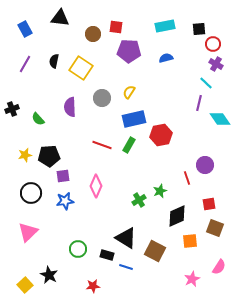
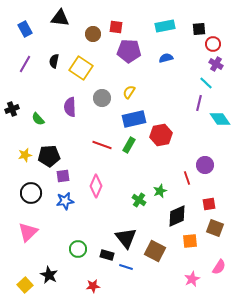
green cross at (139, 200): rotated 24 degrees counterclockwise
black triangle at (126, 238): rotated 20 degrees clockwise
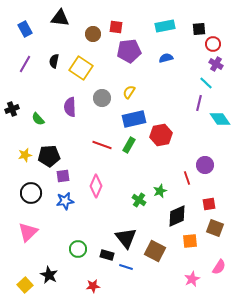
purple pentagon at (129, 51): rotated 10 degrees counterclockwise
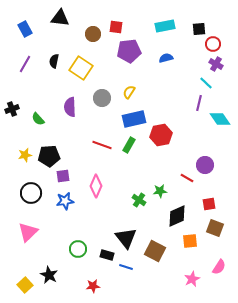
red line at (187, 178): rotated 40 degrees counterclockwise
green star at (160, 191): rotated 16 degrees clockwise
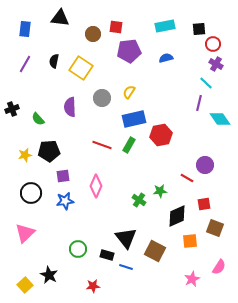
blue rectangle at (25, 29): rotated 35 degrees clockwise
black pentagon at (49, 156): moved 5 px up
red square at (209, 204): moved 5 px left
pink triangle at (28, 232): moved 3 px left, 1 px down
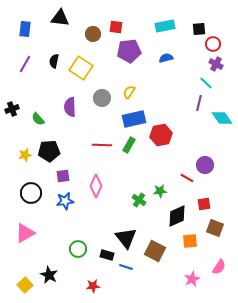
cyan diamond at (220, 119): moved 2 px right, 1 px up
red line at (102, 145): rotated 18 degrees counterclockwise
pink triangle at (25, 233): rotated 15 degrees clockwise
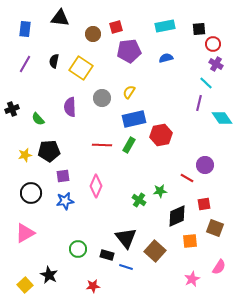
red square at (116, 27): rotated 24 degrees counterclockwise
brown square at (155, 251): rotated 15 degrees clockwise
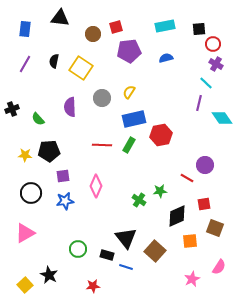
yellow star at (25, 155): rotated 16 degrees clockwise
